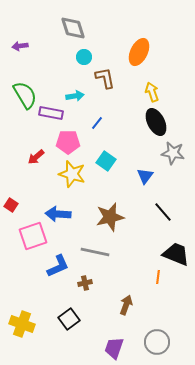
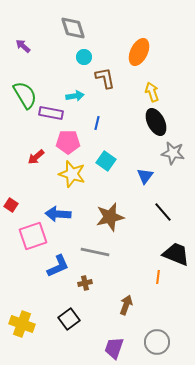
purple arrow: moved 3 px right; rotated 49 degrees clockwise
blue line: rotated 24 degrees counterclockwise
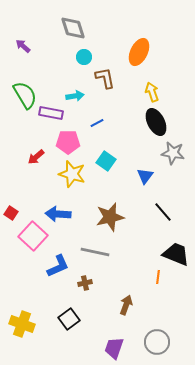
blue line: rotated 48 degrees clockwise
red square: moved 8 px down
pink square: rotated 28 degrees counterclockwise
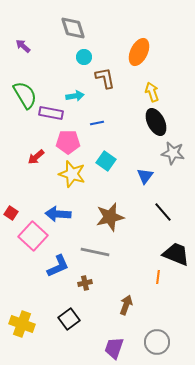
blue line: rotated 16 degrees clockwise
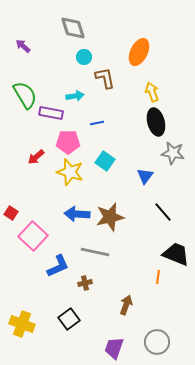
black ellipse: rotated 12 degrees clockwise
cyan square: moved 1 px left
yellow star: moved 2 px left, 2 px up
blue arrow: moved 19 px right
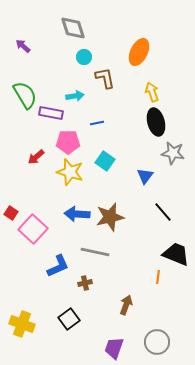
pink square: moved 7 px up
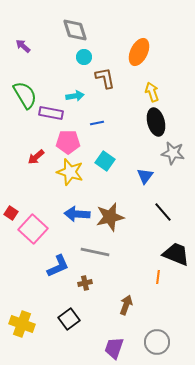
gray diamond: moved 2 px right, 2 px down
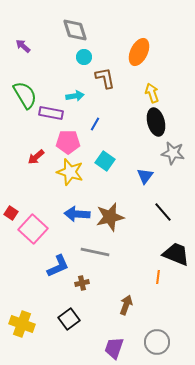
yellow arrow: moved 1 px down
blue line: moved 2 px left, 1 px down; rotated 48 degrees counterclockwise
brown cross: moved 3 px left
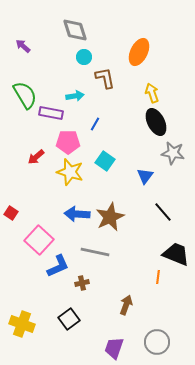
black ellipse: rotated 12 degrees counterclockwise
brown star: rotated 12 degrees counterclockwise
pink square: moved 6 px right, 11 px down
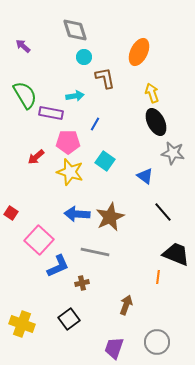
blue triangle: rotated 30 degrees counterclockwise
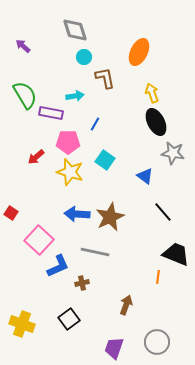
cyan square: moved 1 px up
